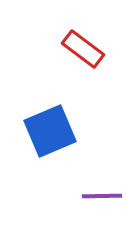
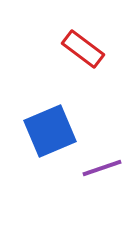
purple line: moved 28 px up; rotated 18 degrees counterclockwise
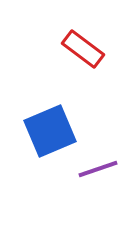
purple line: moved 4 px left, 1 px down
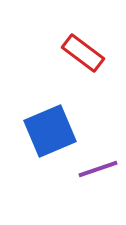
red rectangle: moved 4 px down
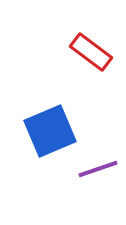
red rectangle: moved 8 px right, 1 px up
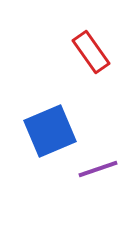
red rectangle: rotated 18 degrees clockwise
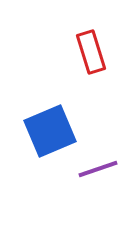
red rectangle: rotated 18 degrees clockwise
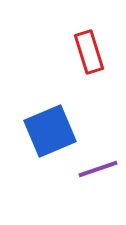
red rectangle: moved 2 px left
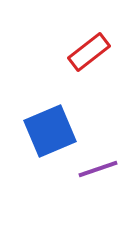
red rectangle: rotated 69 degrees clockwise
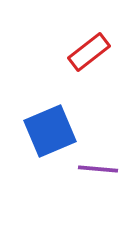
purple line: rotated 24 degrees clockwise
